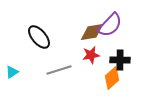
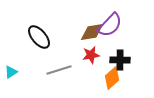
cyan triangle: moved 1 px left
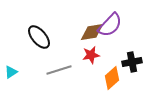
black cross: moved 12 px right, 2 px down; rotated 12 degrees counterclockwise
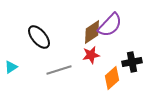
brown diamond: rotated 25 degrees counterclockwise
cyan triangle: moved 5 px up
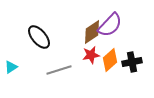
orange diamond: moved 2 px left, 18 px up
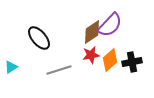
black ellipse: moved 1 px down
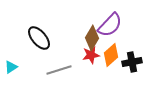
brown diamond: moved 6 px down; rotated 25 degrees counterclockwise
orange diamond: moved 1 px right, 5 px up
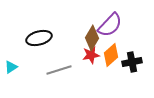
black ellipse: rotated 65 degrees counterclockwise
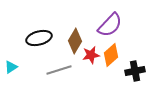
brown diamond: moved 17 px left, 3 px down
black cross: moved 3 px right, 9 px down
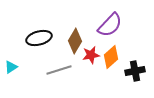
orange diamond: moved 2 px down
